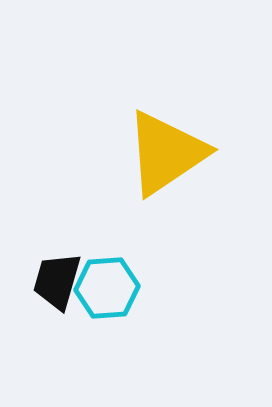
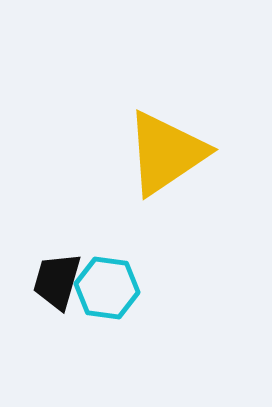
cyan hexagon: rotated 12 degrees clockwise
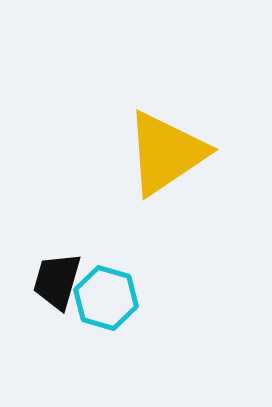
cyan hexagon: moved 1 px left, 10 px down; rotated 8 degrees clockwise
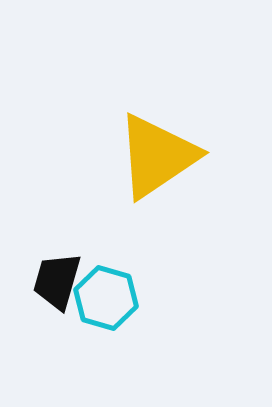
yellow triangle: moved 9 px left, 3 px down
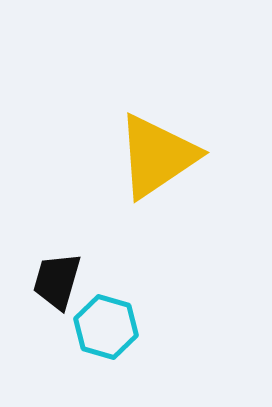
cyan hexagon: moved 29 px down
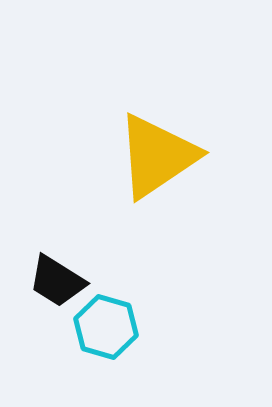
black trapezoid: rotated 74 degrees counterclockwise
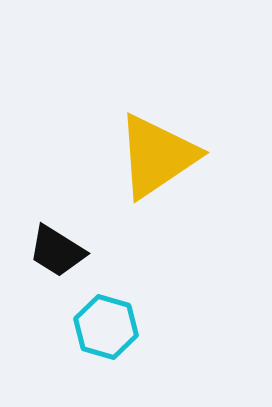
black trapezoid: moved 30 px up
